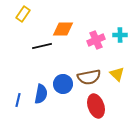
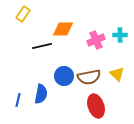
blue circle: moved 1 px right, 8 px up
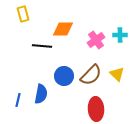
yellow rectangle: rotated 49 degrees counterclockwise
pink cross: rotated 12 degrees counterclockwise
black line: rotated 18 degrees clockwise
brown semicircle: moved 2 px right, 2 px up; rotated 35 degrees counterclockwise
red ellipse: moved 3 px down; rotated 15 degrees clockwise
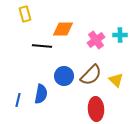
yellow rectangle: moved 2 px right
yellow triangle: moved 1 px left, 6 px down
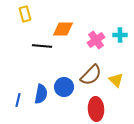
blue circle: moved 11 px down
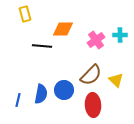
blue circle: moved 3 px down
red ellipse: moved 3 px left, 4 px up
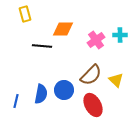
blue line: moved 2 px left, 1 px down
red ellipse: rotated 25 degrees counterclockwise
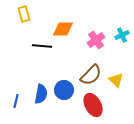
yellow rectangle: moved 1 px left
cyan cross: moved 2 px right; rotated 24 degrees counterclockwise
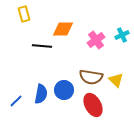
brown semicircle: moved 2 px down; rotated 55 degrees clockwise
blue line: rotated 32 degrees clockwise
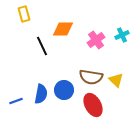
black line: rotated 60 degrees clockwise
blue line: rotated 24 degrees clockwise
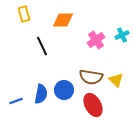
orange diamond: moved 9 px up
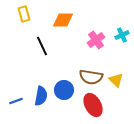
blue semicircle: moved 2 px down
